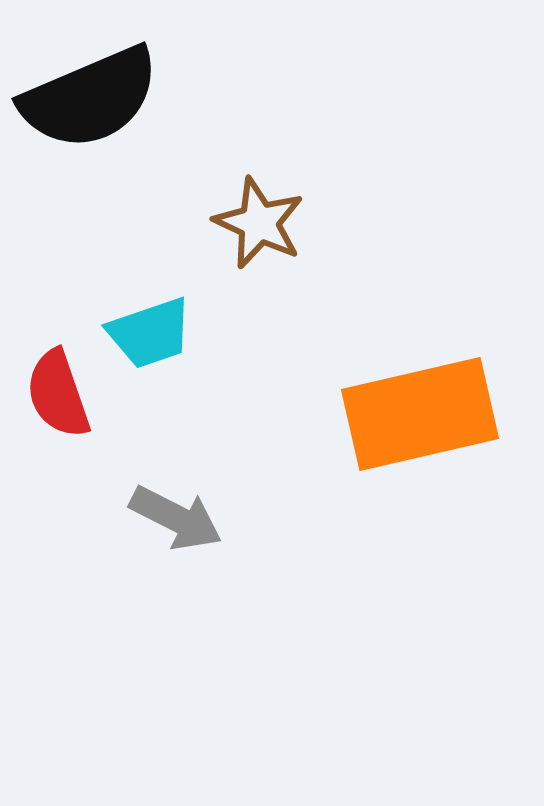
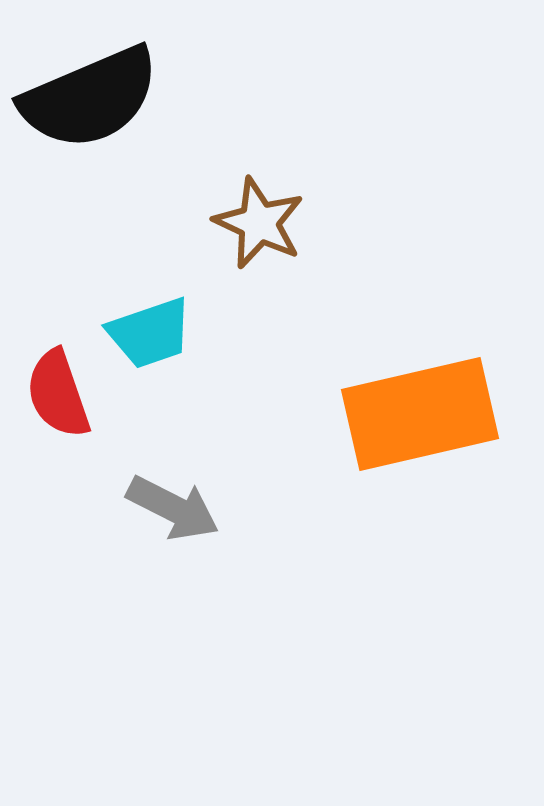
gray arrow: moved 3 px left, 10 px up
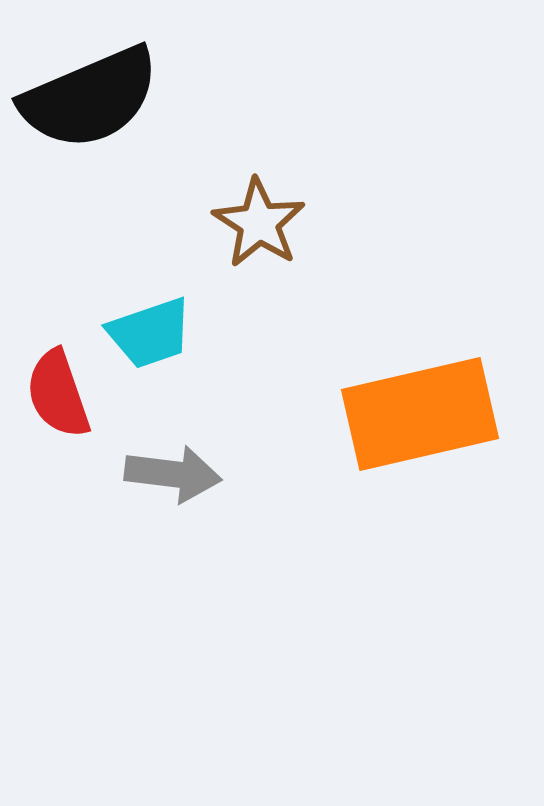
brown star: rotated 8 degrees clockwise
gray arrow: moved 34 px up; rotated 20 degrees counterclockwise
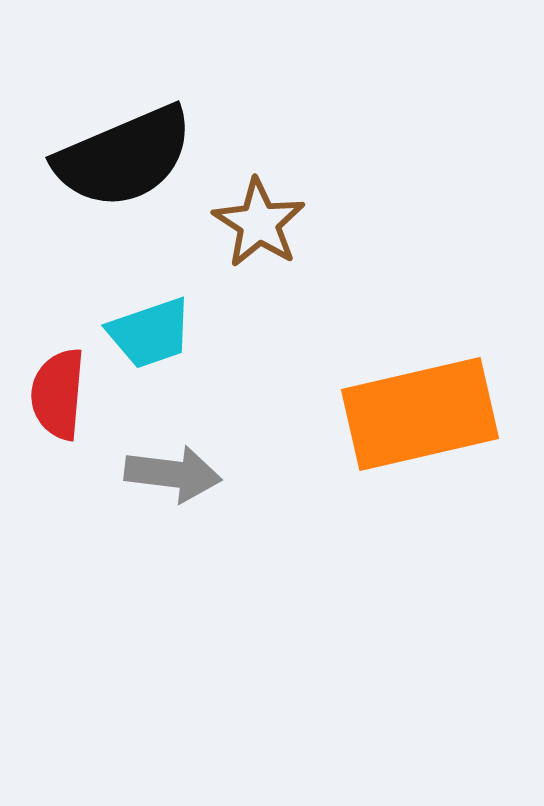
black semicircle: moved 34 px right, 59 px down
red semicircle: rotated 24 degrees clockwise
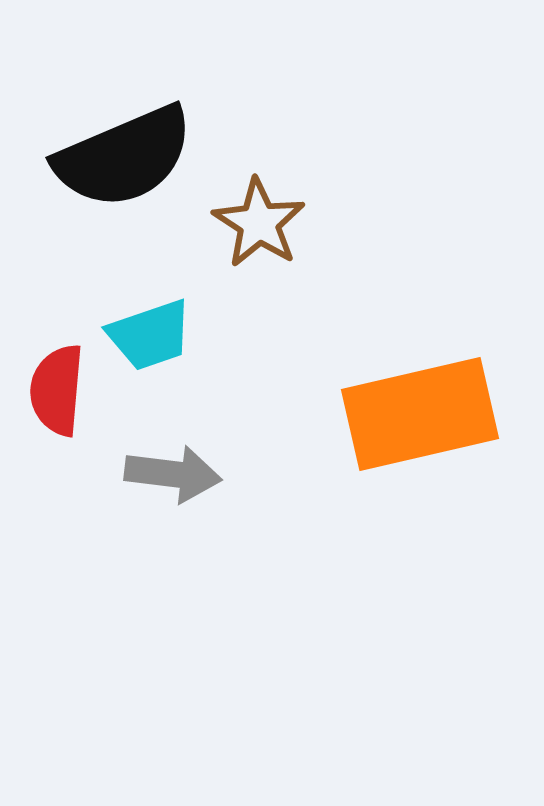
cyan trapezoid: moved 2 px down
red semicircle: moved 1 px left, 4 px up
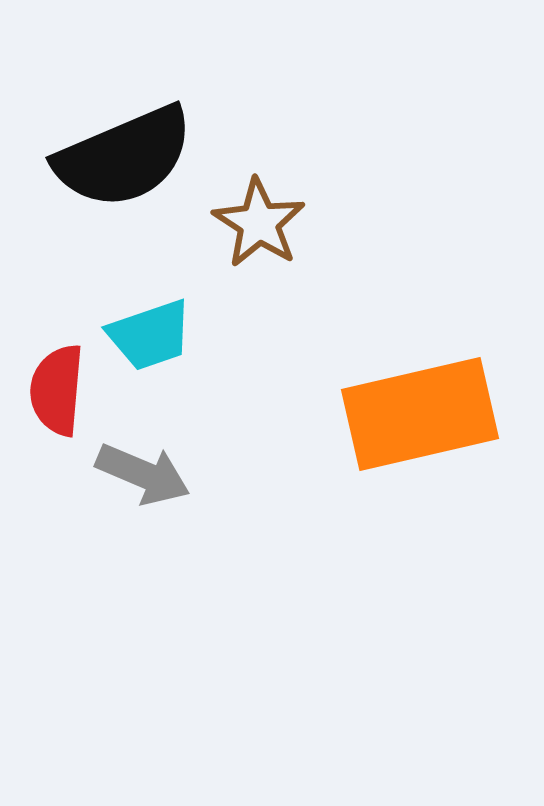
gray arrow: moved 30 px left; rotated 16 degrees clockwise
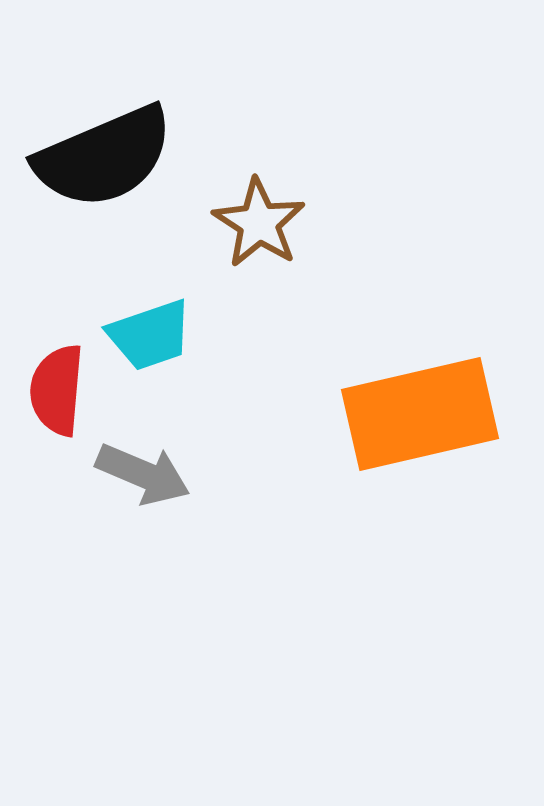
black semicircle: moved 20 px left
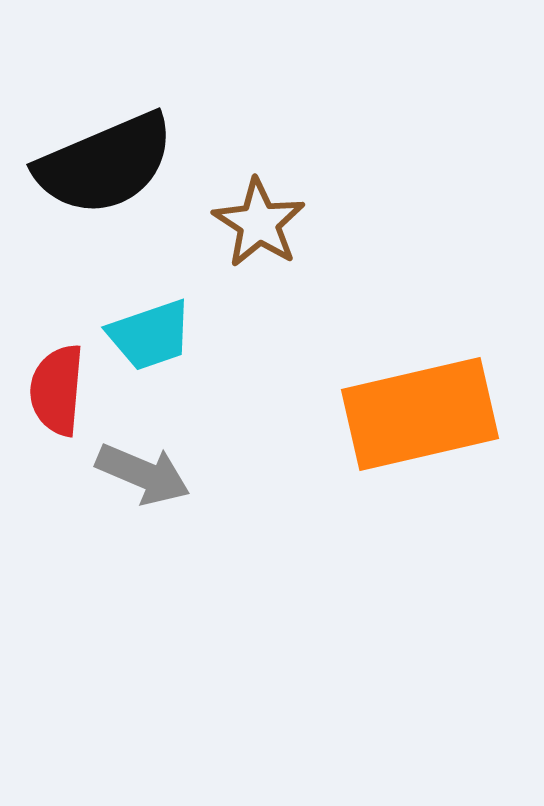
black semicircle: moved 1 px right, 7 px down
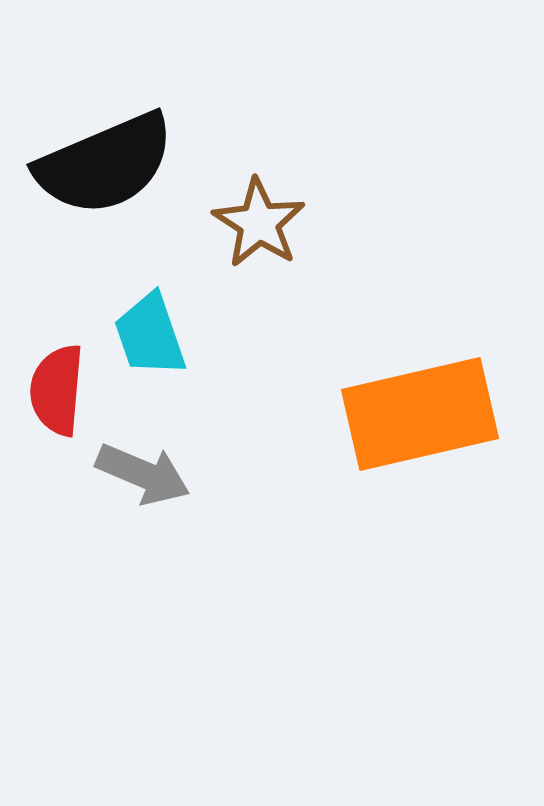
cyan trapezoid: rotated 90 degrees clockwise
